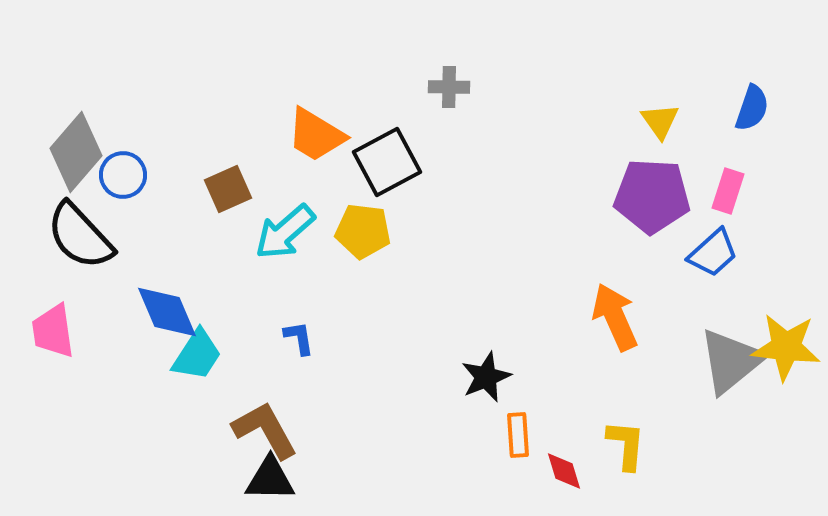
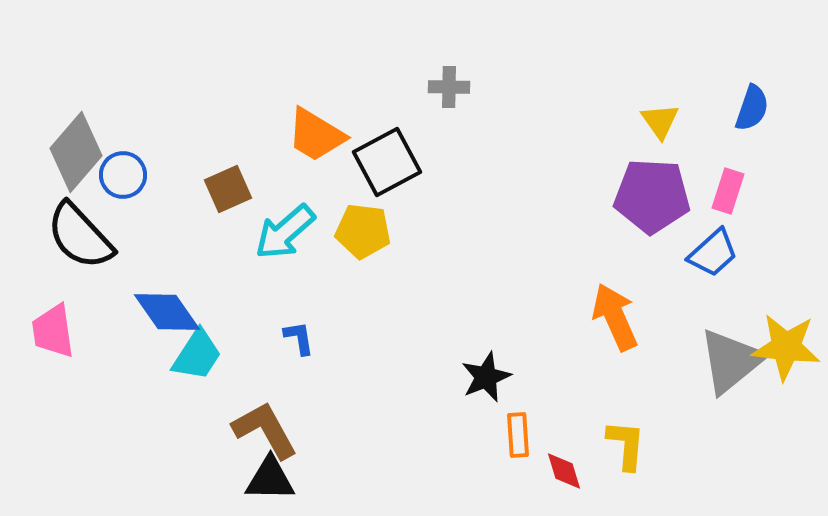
blue diamond: rotated 12 degrees counterclockwise
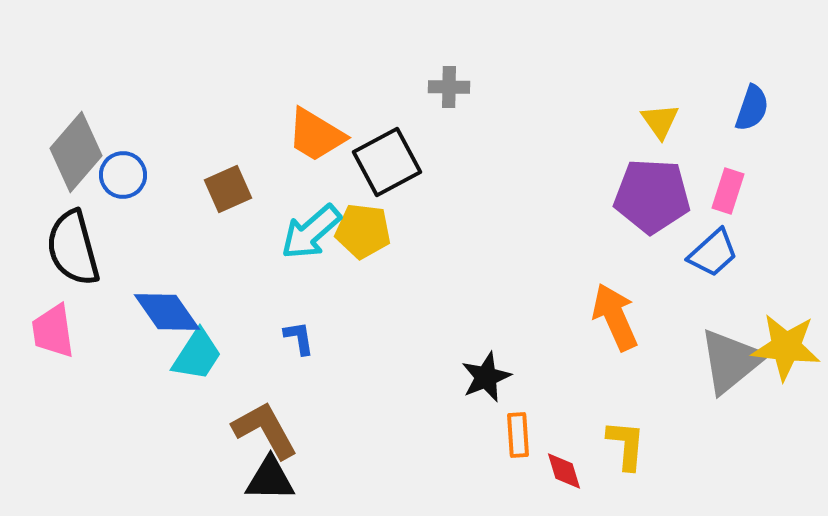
cyan arrow: moved 26 px right
black semicircle: moved 7 px left, 12 px down; rotated 28 degrees clockwise
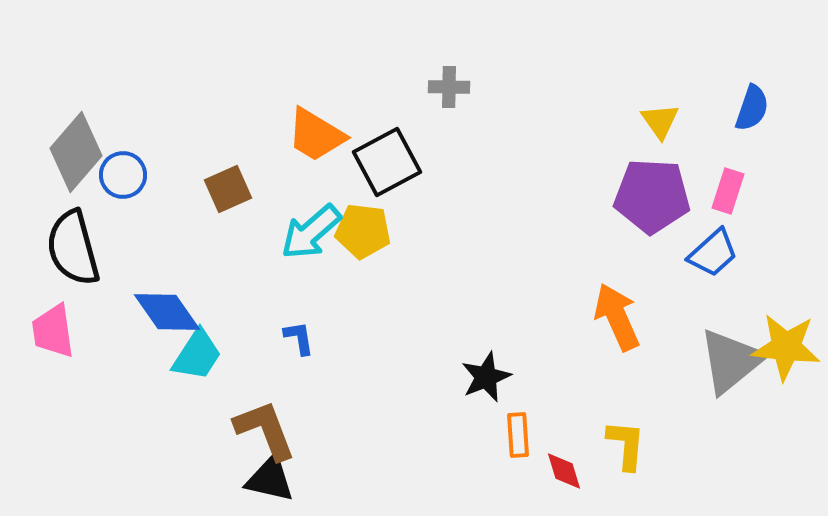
orange arrow: moved 2 px right
brown L-shape: rotated 8 degrees clockwise
black triangle: rotated 12 degrees clockwise
